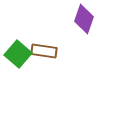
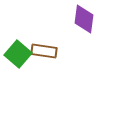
purple diamond: rotated 12 degrees counterclockwise
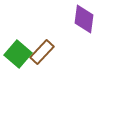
brown rectangle: moved 2 px left, 1 px down; rotated 55 degrees counterclockwise
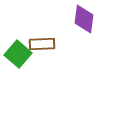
brown rectangle: moved 8 px up; rotated 45 degrees clockwise
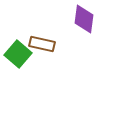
brown rectangle: rotated 15 degrees clockwise
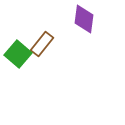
brown rectangle: rotated 65 degrees counterclockwise
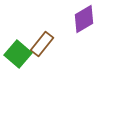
purple diamond: rotated 52 degrees clockwise
